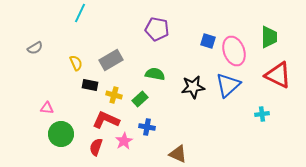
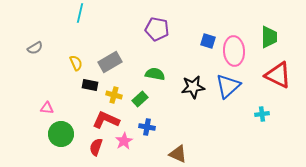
cyan line: rotated 12 degrees counterclockwise
pink ellipse: rotated 16 degrees clockwise
gray rectangle: moved 1 px left, 2 px down
blue triangle: moved 1 px down
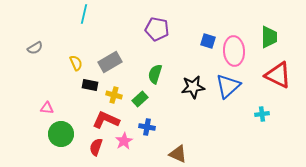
cyan line: moved 4 px right, 1 px down
green semicircle: rotated 84 degrees counterclockwise
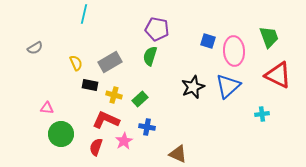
green trapezoid: rotated 20 degrees counterclockwise
green semicircle: moved 5 px left, 18 px up
black star: rotated 15 degrees counterclockwise
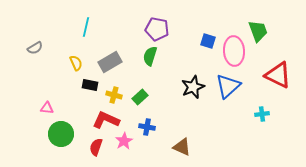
cyan line: moved 2 px right, 13 px down
green trapezoid: moved 11 px left, 6 px up
green rectangle: moved 2 px up
brown triangle: moved 4 px right, 7 px up
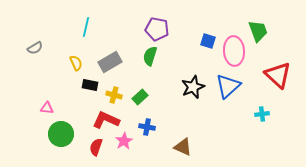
red triangle: rotated 16 degrees clockwise
brown triangle: moved 1 px right
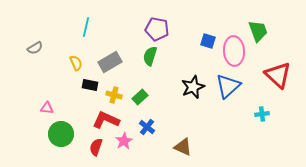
blue cross: rotated 28 degrees clockwise
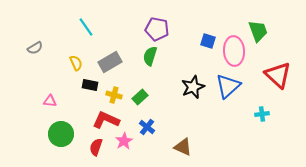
cyan line: rotated 48 degrees counterclockwise
pink triangle: moved 3 px right, 7 px up
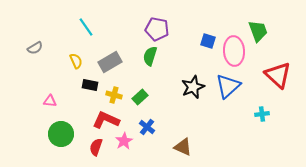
yellow semicircle: moved 2 px up
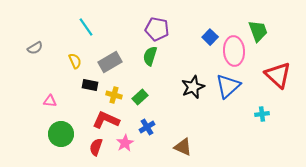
blue square: moved 2 px right, 4 px up; rotated 28 degrees clockwise
yellow semicircle: moved 1 px left
blue cross: rotated 21 degrees clockwise
pink star: moved 1 px right, 2 px down
